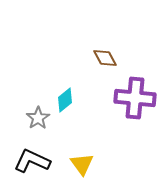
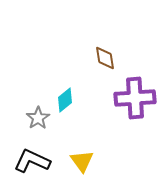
brown diamond: rotated 20 degrees clockwise
purple cross: rotated 9 degrees counterclockwise
yellow triangle: moved 3 px up
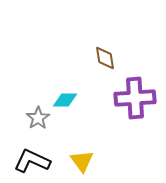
cyan diamond: rotated 40 degrees clockwise
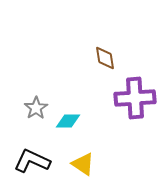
cyan diamond: moved 3 px right, 21 px down
gray star: moved 2 px left, 10 px up
yellow triangle: moved 1 px right, 3 px down; rotated 20 degrees counterclockwise
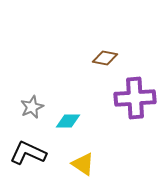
brown diamond: rotated 70 degrees counterclockwise
gray star: moved 4 px left, 1 px up; rotated 10 degrees clockwise
black L-shape: moved 4 px left, 8 px up
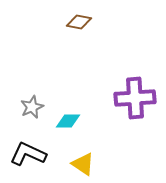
brown diamond: moved 26 px left, 36 px up
black L-shape: moved 1 px down
